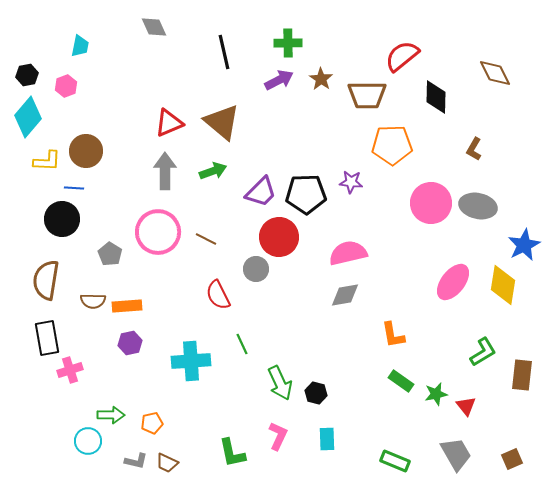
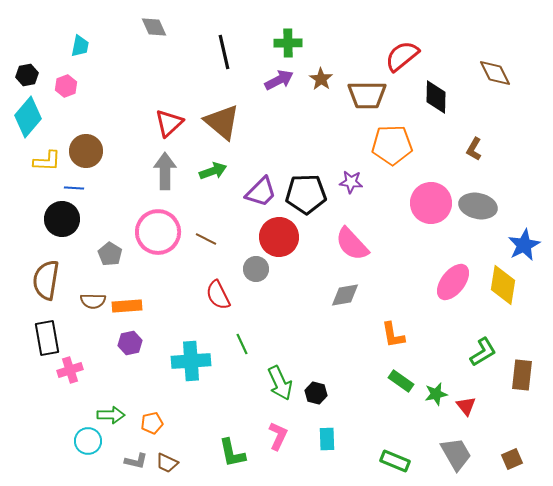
red triangle at (169, 123): rotated 20 degrees counterclockwise
pink semicircle at (348, 253): moved 4 px right, 9 px up; rotated 120 degrees counterclockwise
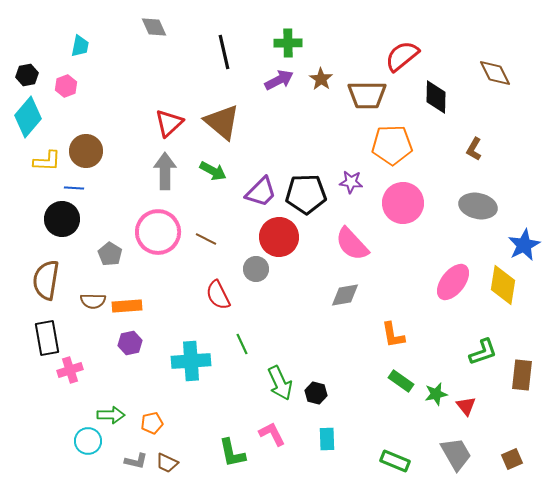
green arrow at (213, 171): rotated 48 degrees clockwise
pink circle at (431, 203): moved 28 px left
green L-shape at (483, 352): rotated 12 degrees clockwise
pink L-shape at (278, 436): moved 6 px left, 2 px up; rotated 52 degrees counterclockwise
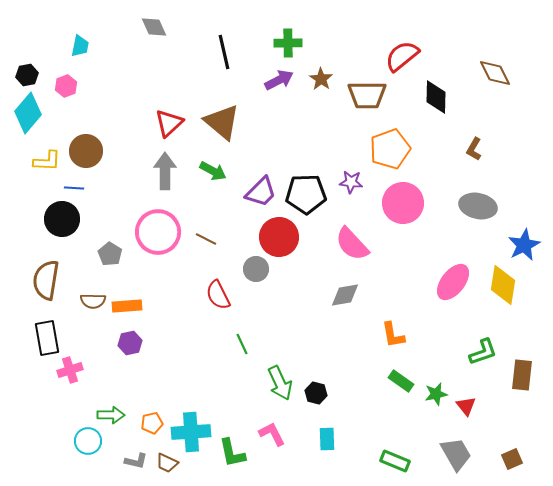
cyan diamond at (28, 117): moved 4 px up
orange pentagon at (392, 145): moved 2 px left, 4 px down; rotated 18 degrees counterclockwise
cyan cross at (191, 361): moved 71 px down
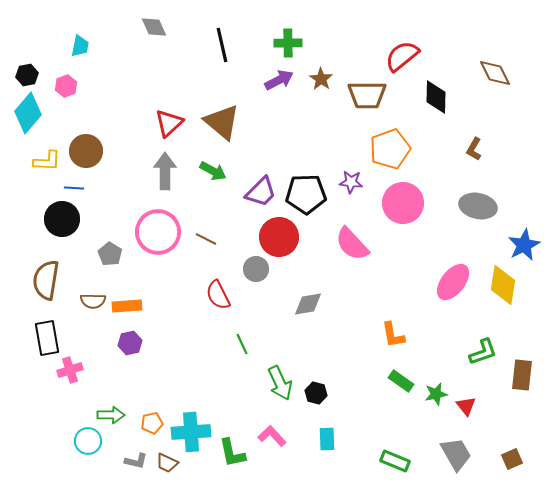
black line at (224, 52): moved 2 px left, 7 px up
gray diamond at (345, 295): moved 37 px left, 9 px down
pink L-shape at (272, 434): moved 2 px down; rotated 16 degrees counterclockwise
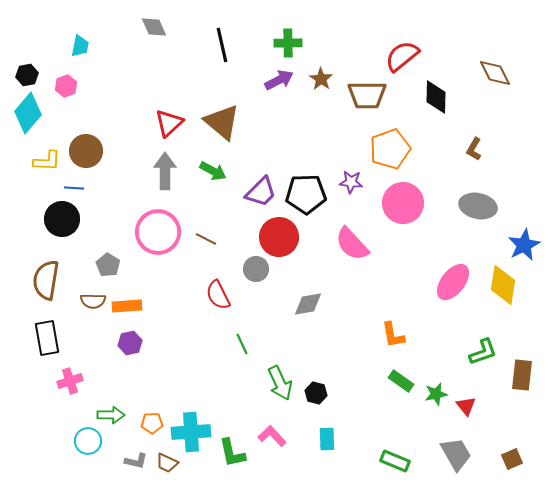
gray pentagon at (110, 254): moved 2 px left, 11 px down
pink cross at (70, 370): moved 11 px down
orange pentagon at (152, 423): rotated 10 degrees clockwise
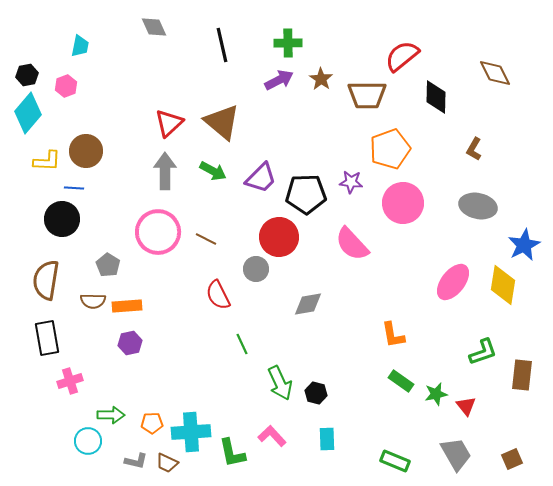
purple trapezoid at (261, 192): moved 14 px up
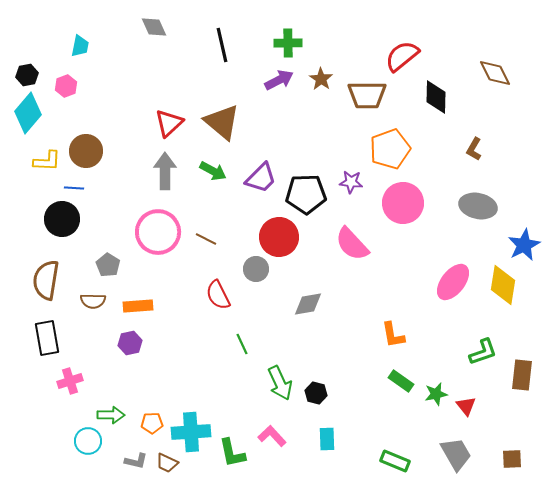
orange rectangle at (127, 306): moved 11 px right
brown square at (512, 459): rotated 20 degrees clockwise
